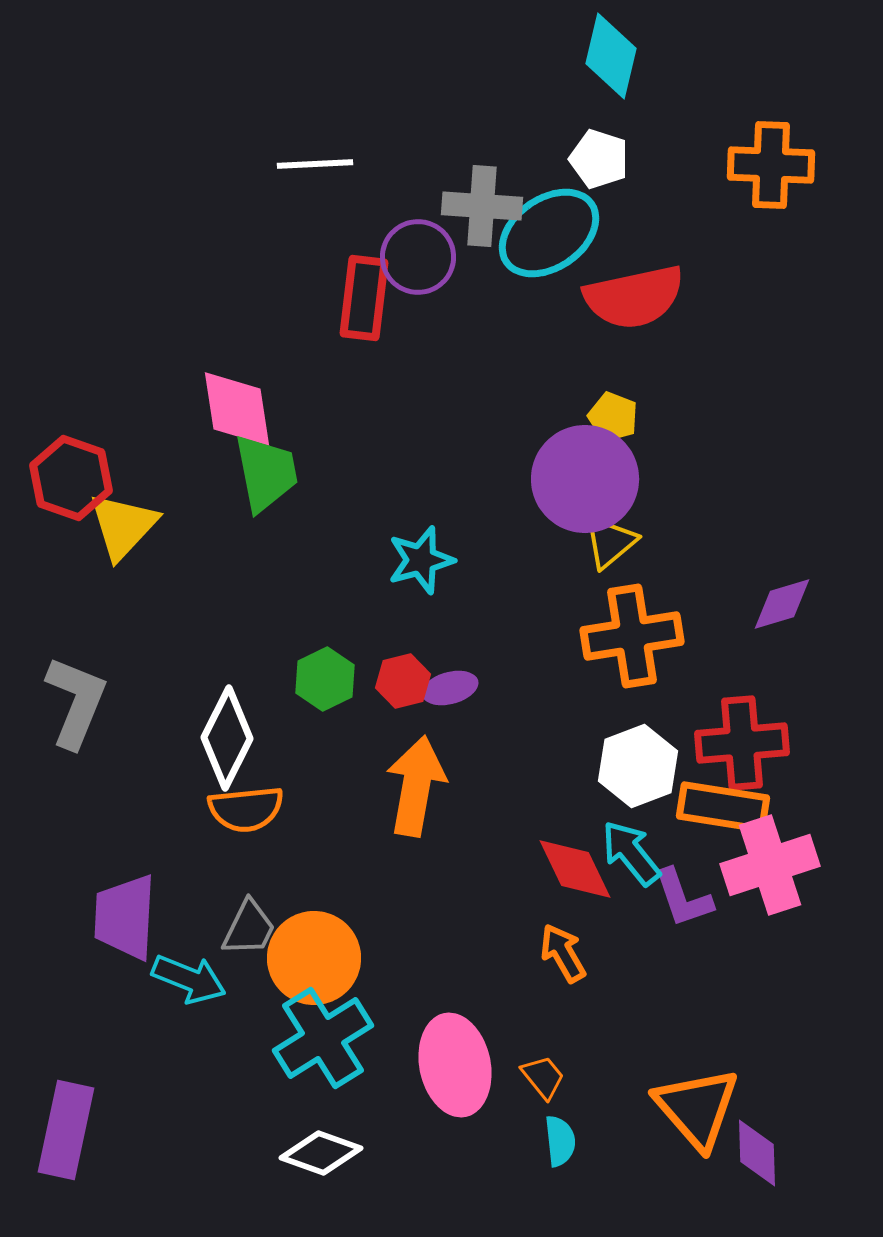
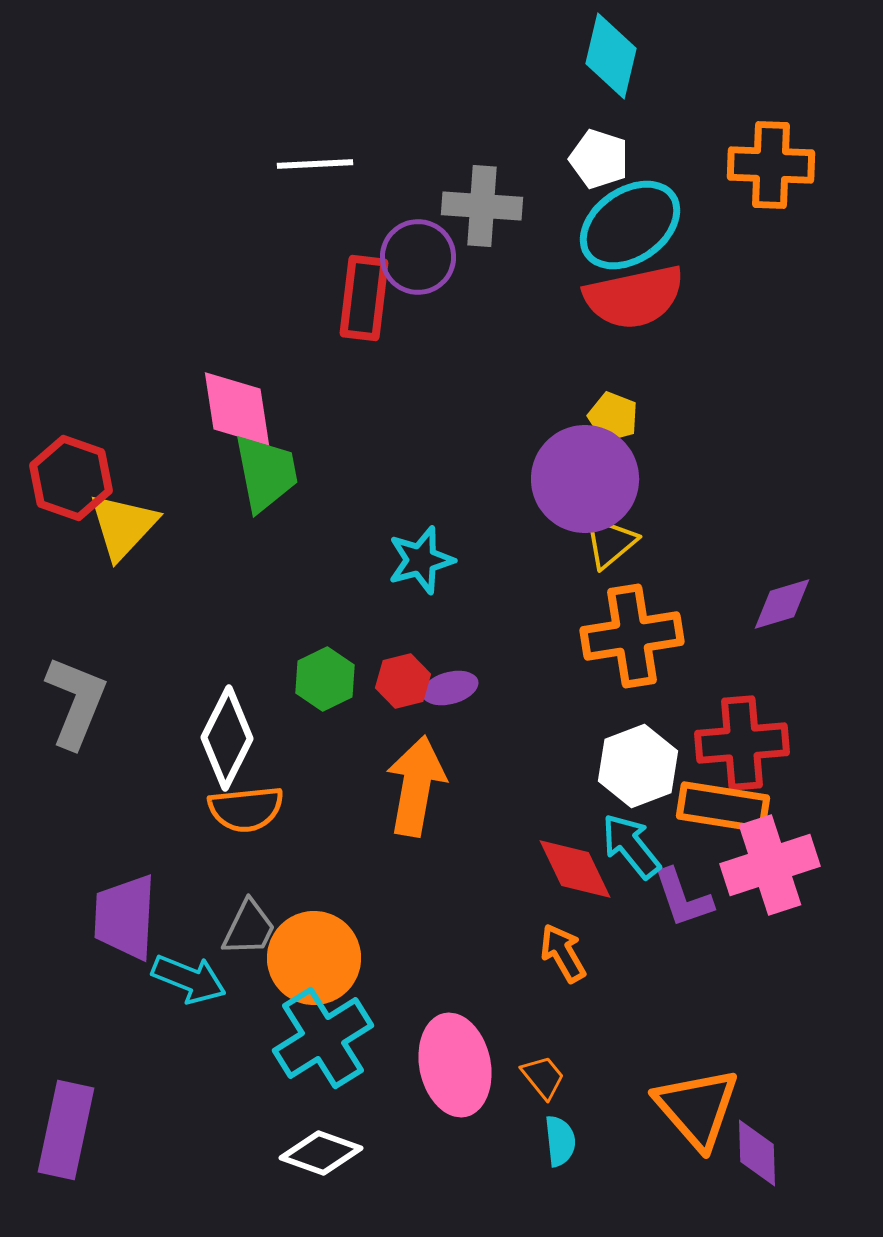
cyan ellipse at (549, 233): moved 81 px right, 8 px up
cyan arrow at (631, 853): moved 7 px up
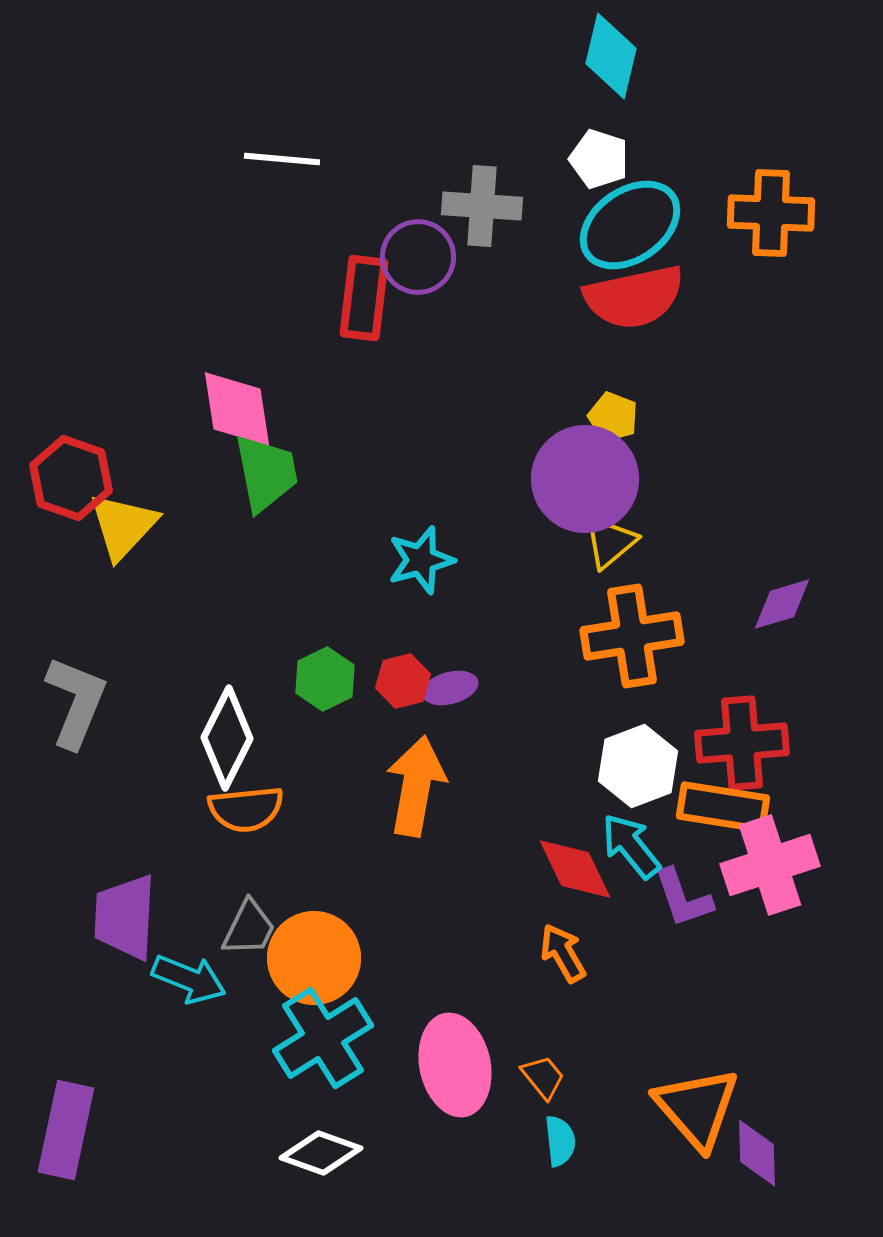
white line at (315, 164): moved 33 px left, 5 px up; rotated 8 degrees clockwise
orange cross at (771, 165): moved 48 px down
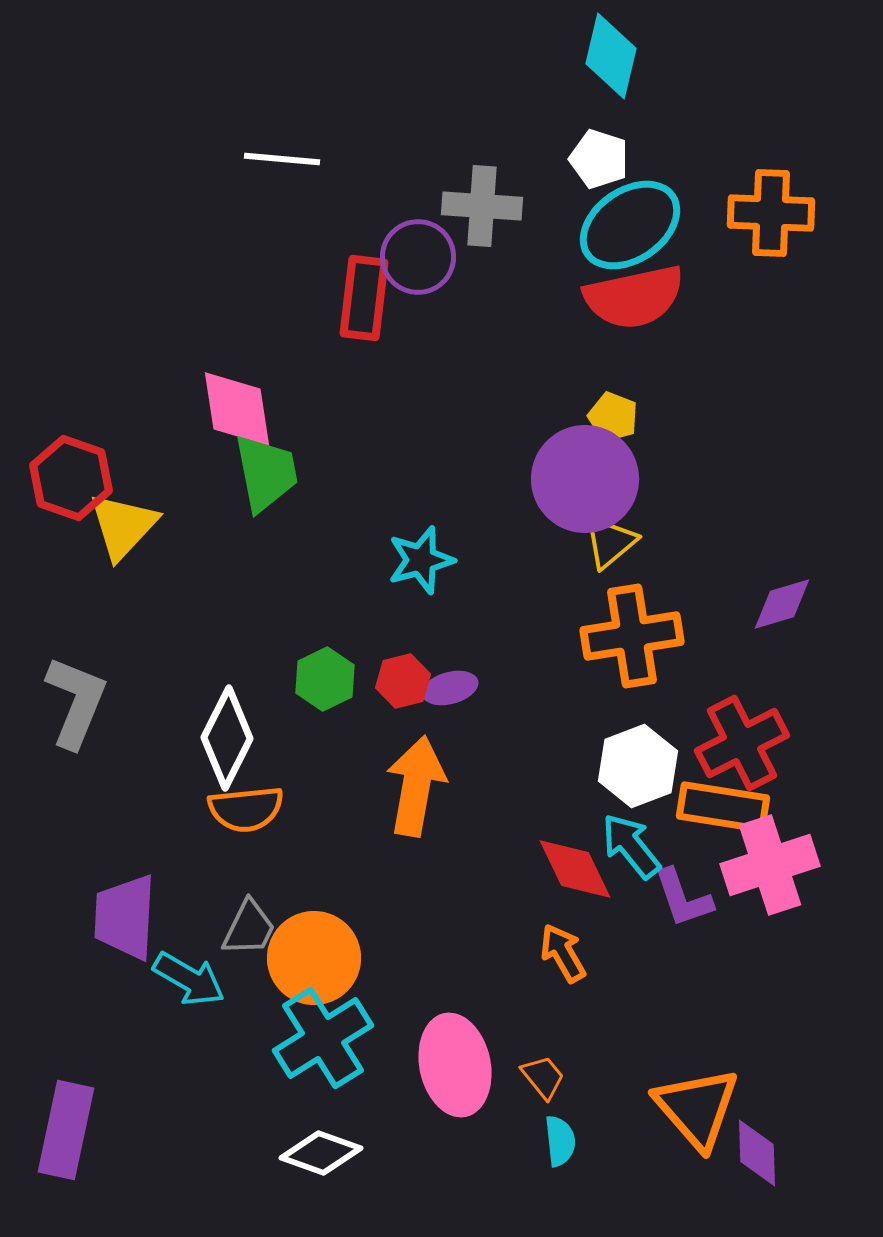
red cross at (742, 743): rotated 22 degrees counterclockwise
cyan arrow at (189, 979): rotated 8 degrees clockwise
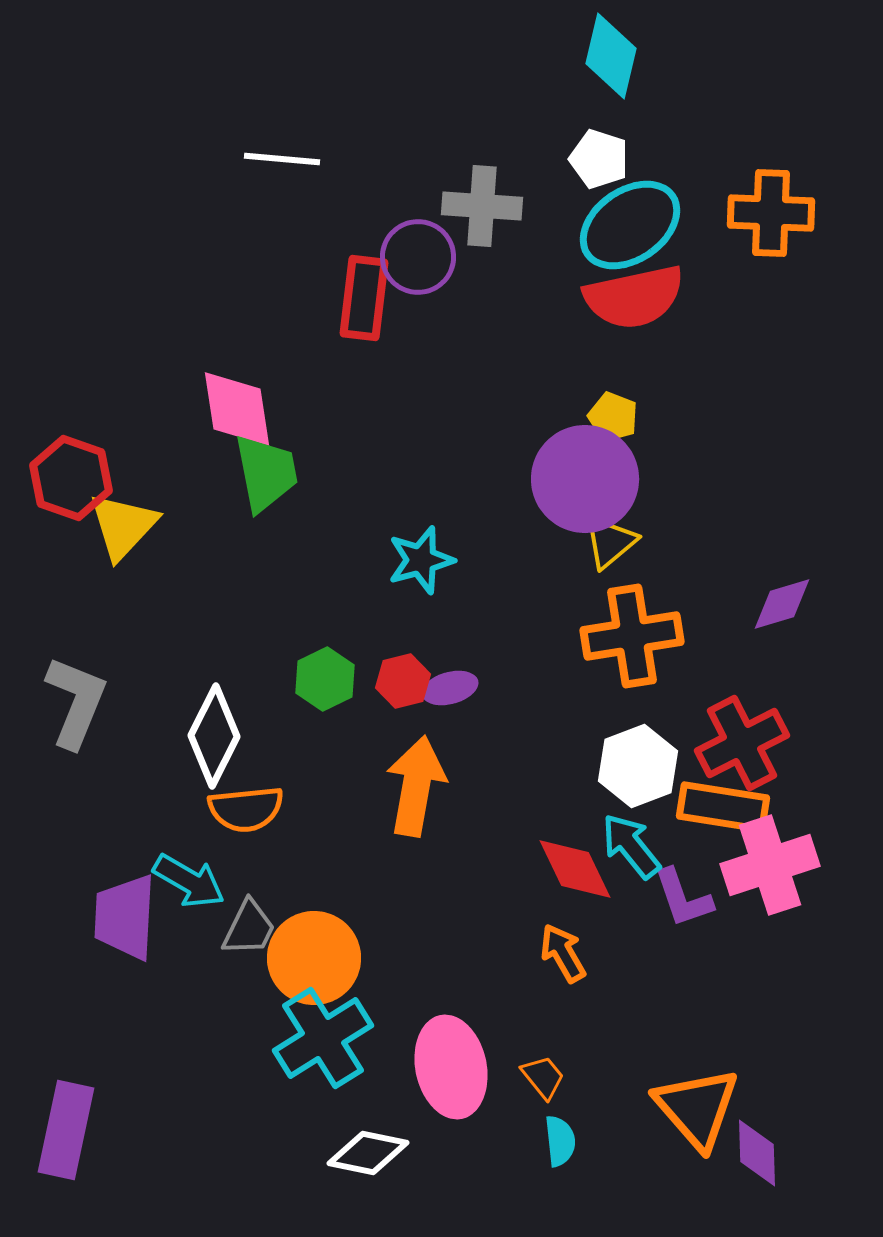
white diamond at (227, 738): moved 13 px left, 2 px up
cyan arrow at (189, 979): moved 98 px up
pink ellipse at (455, 1065): moved 4 px left, 2 px down
white diamond at (321, 1153): moved 47 px right; rotated 8 degrees counterclockwise
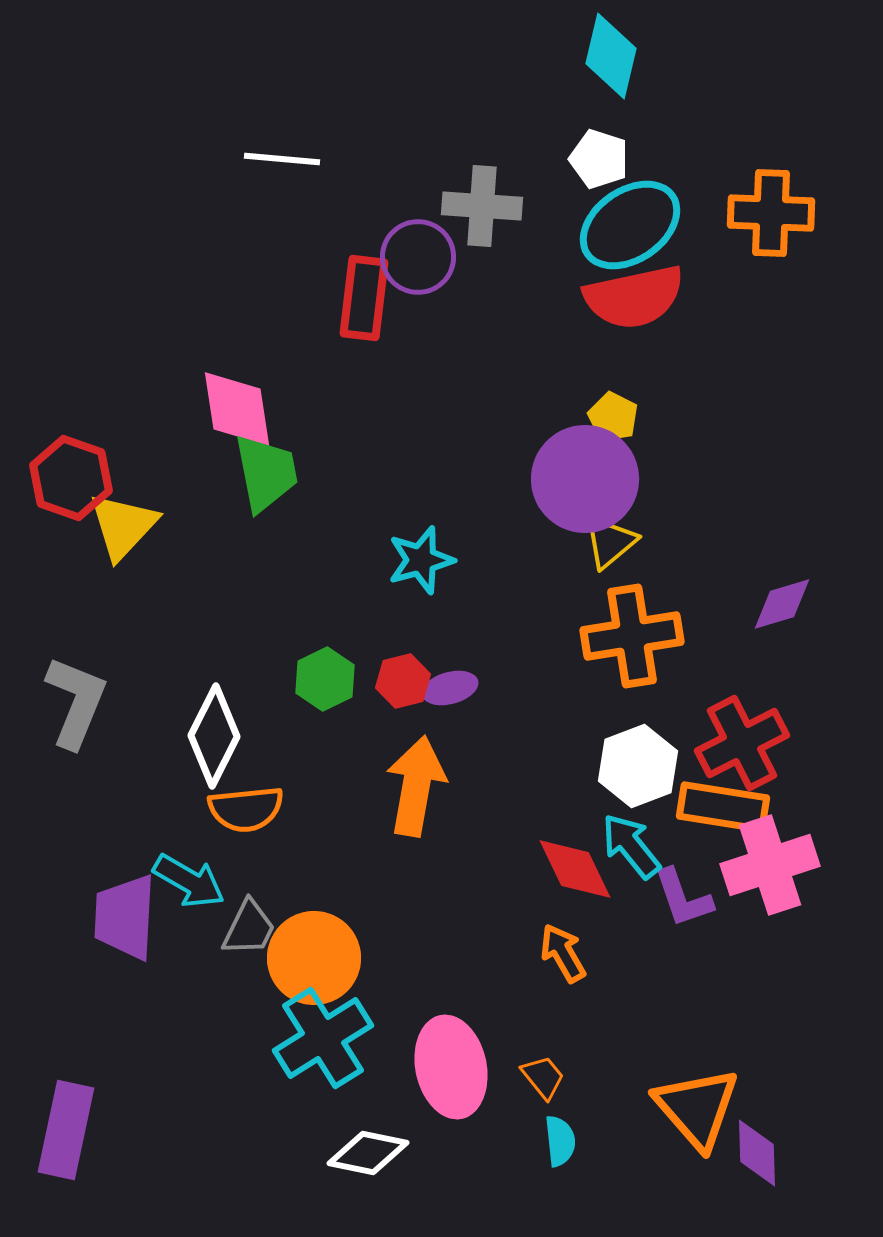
yellow pentagon at (613, 417): rotated 6 degrees clockwise
